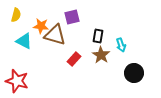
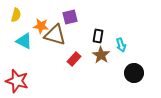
purple square: moved 2 px left
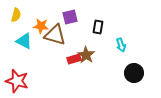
black rectangle: moved 9 px up
brown star: moved 15 px left
red rectangle: rotated 32 degrees clockwise
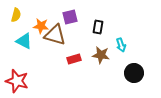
brown star: moved 15 px right; rotated 24 degrees counterclockwise
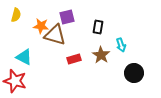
purple square: moved 3 px left
cyan triangle: moved 16 px down
brown star: rotated 24 degrees clockwise
red star: moved 2 px left
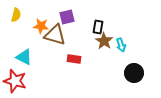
brown star: moved 3 px right, 14 px up
red rectangle: rotated 24 degrees clockwise
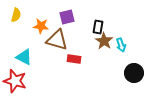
brown triangle: moved 2 px right, 5 px down
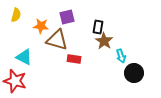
cyan arrow: moved 11 px down
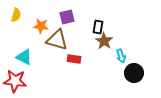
red star: rotated 10 degrees counterclockwise
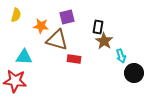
cyan triangle: rotated 24 degrees counterclockwise
